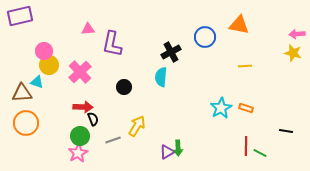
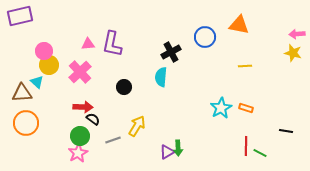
pink triangle: moved 15 px down
cyan triangle: rotated 24 degrees clockwise
black semicircle: rotated 32 degrees counterclockwise
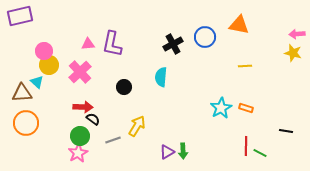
black cross: moved 2 px right, 8 px up
green arrow: moved 5 px right, 3 px down
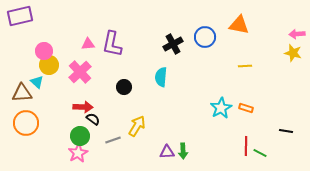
purple triangle: rotated 28 degrees clockwise
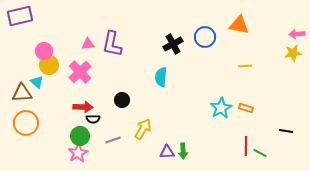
yellow star: rotated 24 degrees counterclockwise
black circle: moved 2 px left, 13 px down
black semicircle: rotated 144 degrees clockwise
yellow arrow: moved 6 px right, 3 px down
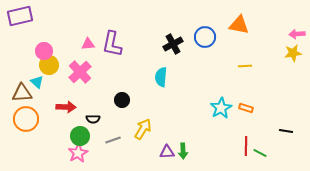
red arrow: moved 17 px left
orange circle: moved 4 px up
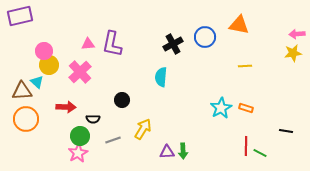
brown triangle: moved 2 px up
